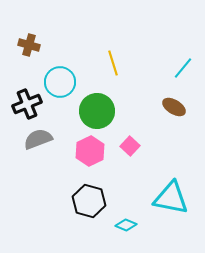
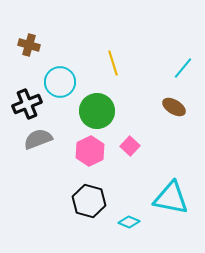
cyan diamond: moved 3 px right, 3 px up
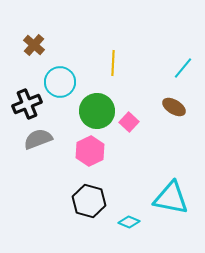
brown cross: moved 5 px right; rotated 25 degrees clockwise
yellow line: rotated 20 degrees clockwise
pink square: moved 1 px left, 24 px up
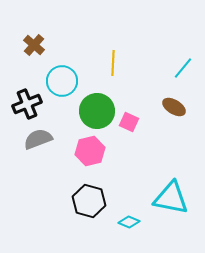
cyan circle: moved 2 px right, 1 px up
pink square: rotated 18 degrees counterclockwise
pink hexagon: rotated 12 degrees clockwise
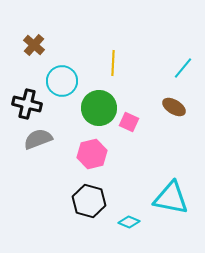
black cross: rotated 36 degrees clockwise
green circle: moved 2 px right, 3 px up
pink hexagon: moved 2 px right, 3 px down
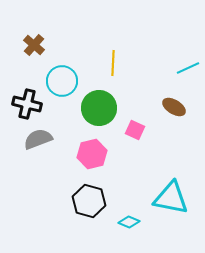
cyan line: moved 5 px right; rotated 25 degrees clockwise
pink square: moved 6 px right, 8 px down
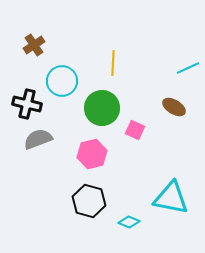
brown cross: rotated 15 degrees clockwise
green circle: moved 3 px right
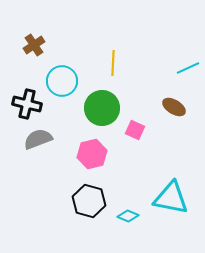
cyan diamond: moved 1 px left, 6 px up
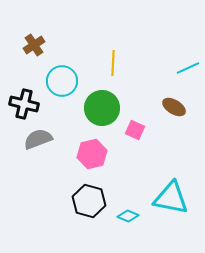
black cross: moved 3 px left
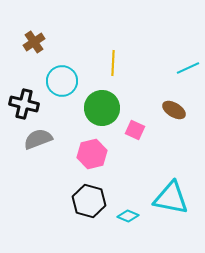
brown cross: moved 3 px up
brown ellipse: moved 3 px down
